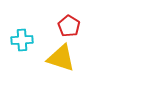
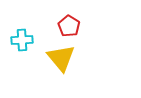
yellow triangle: rotated 32 degrees clockwise
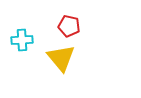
red pentagon: rotated 20 degrees counterclockwise
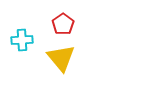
red pentagon: moved 6 px left, 2 px up; rotated 25 degrees clockwise
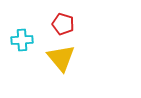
red pentagon: rotated 20 degrees counterclockwise
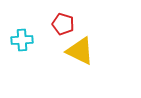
yellow triangle: moved 19 px right, 7 px up; rotated 24 degrees counterclockwise
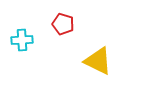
yellow triangle: moved 18 px right, 10 px down
